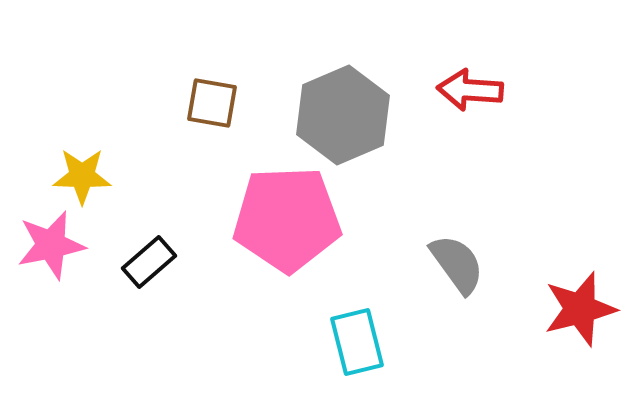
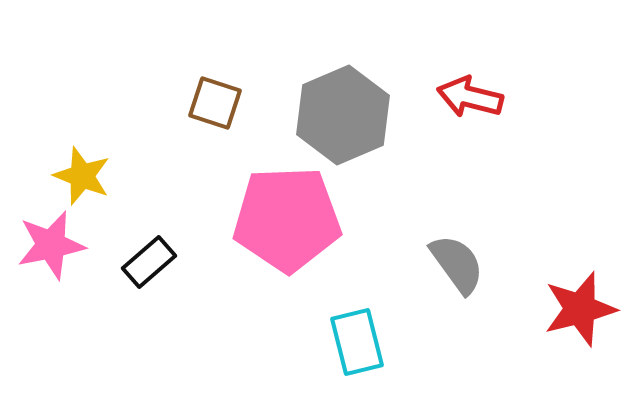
red arrow: moved 7 px down; rotated 10 degrees clockwise
brown square: moved 3 px right; rotated 8 degrees clockwise
yellow star: rotated 20 degrees clockwise
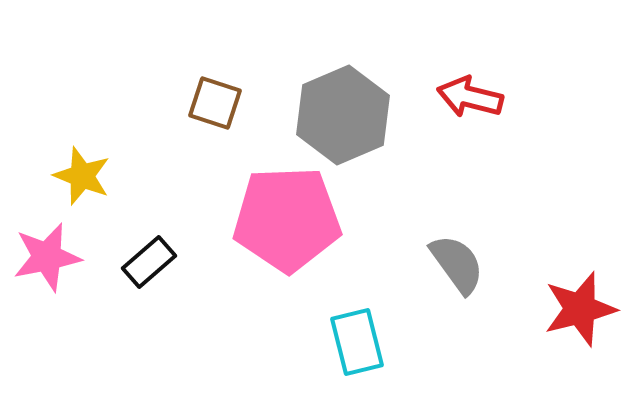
pink star: moved 4 px left, 12 px down
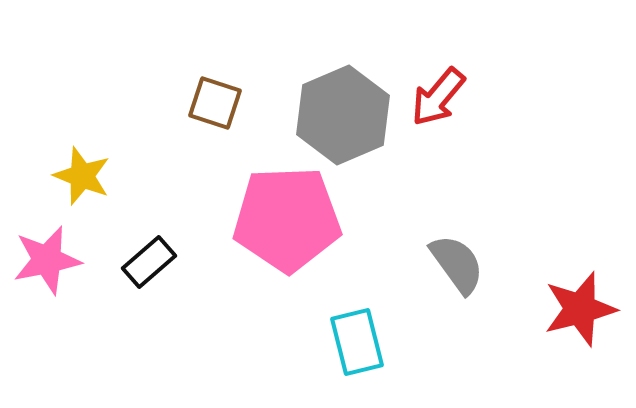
red arrow: moved 32 px left; rotated 64 degrees counterclockwise
pink star: moved 3 px down
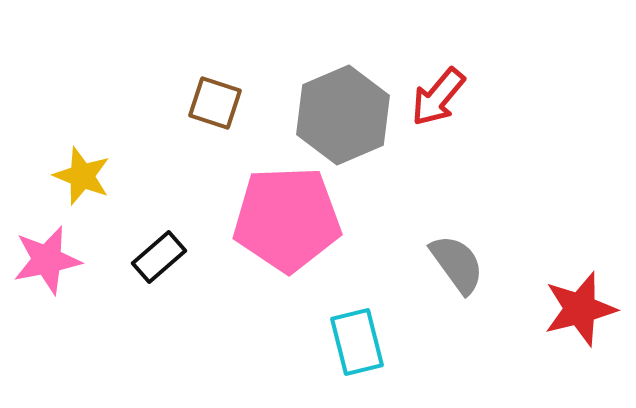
black rectangle: moved 10 px right, 5 px up
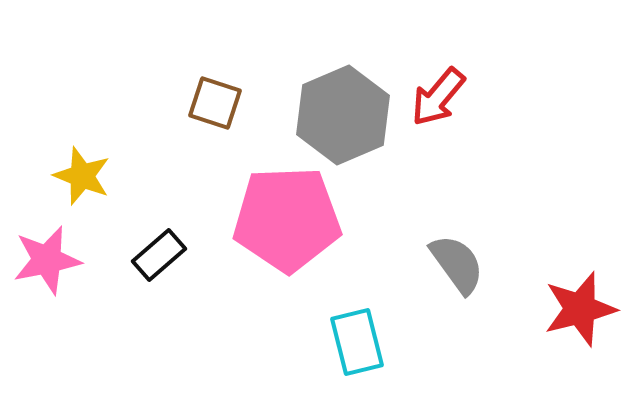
black rectangle: moved 2 px up
